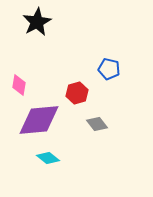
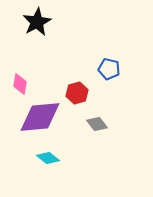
pink diamond: moved 1 px right, 1 px up
purple diamond: moved 1 px right, 3 px up
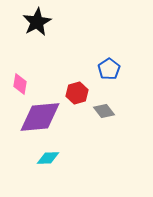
blue pentagon: rotated 25 degrees clockwise
gray diamond: moved 7 px right, 13 px up
cyan diamond: rotated 40 degrees counterclockwise
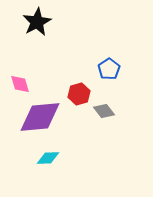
pink diamond: rotated 25 degrees counterclockwise
red hexagon: moved 2 px right, 1 px down
